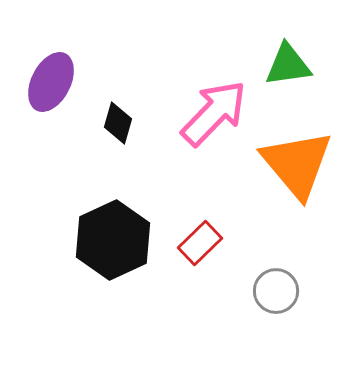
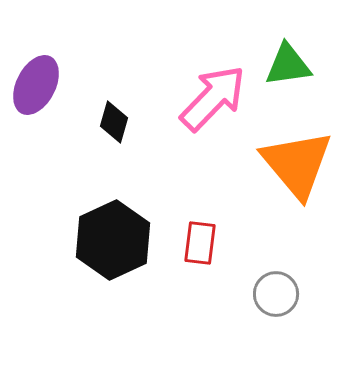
purple ellipse: moved 15 px left, 3 px down
pink arrow: moved 1 px left, 15 px up
black diamond: moved 4 px left, 1 px up
red rectangle: rotated 39 degrees counterclockwise
gray circle: moved 3 px down
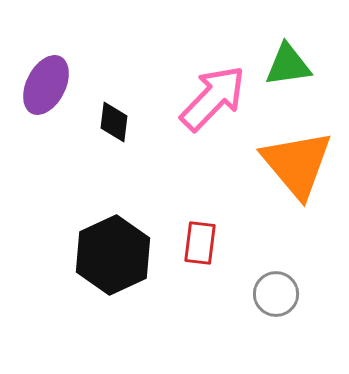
purple ellipse: moved 10 px right
black diamond: rotated 9 degrees counterclockwise
black hexagon: moved 15 px down
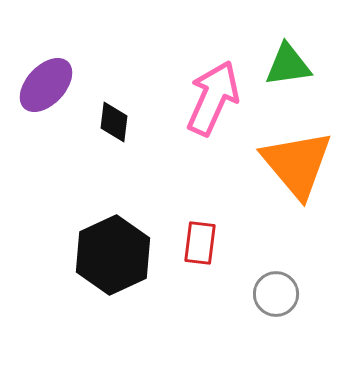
purple ellipse: rotated 16 degrees clockwise
pink arrow: rotated 20 degrees counterclockwise
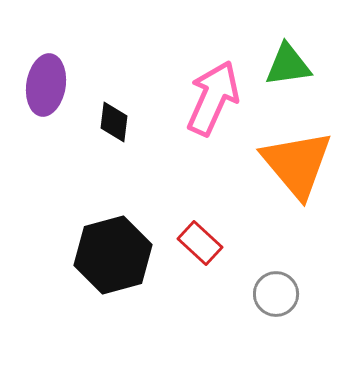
purple ellipse: rotated 34 degrees counterclockwise
red rectangle: rotated 54 degrees counterclockwise
black hexagon: rotated 10 degrees clockwise
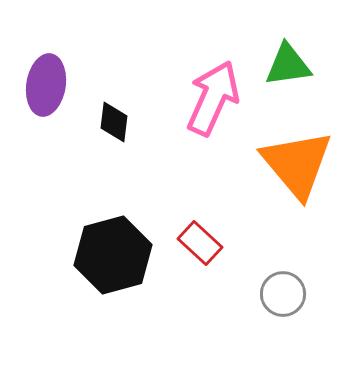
gray circle: moved 7 px right
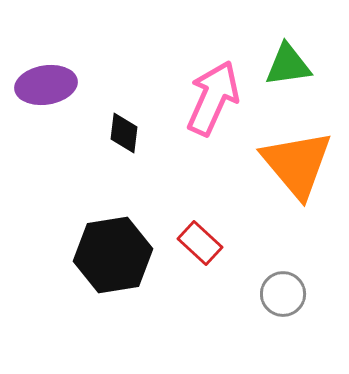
purple ellipse: rotated 72 degrees clockwise
black diamond: moved 10 px right, 11 px down
black hexagon: rotated 6 degrees clockwise
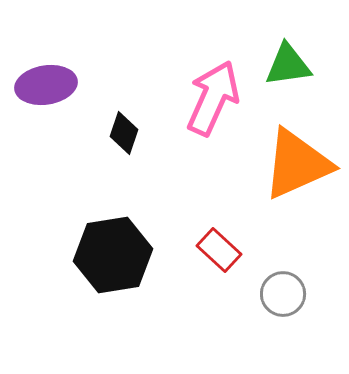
black diamond: rotated 12 degrees clockwise
orange triangle: rotated 46 degrees clockwise
red rectangle: moved 19 px right, 7 px down
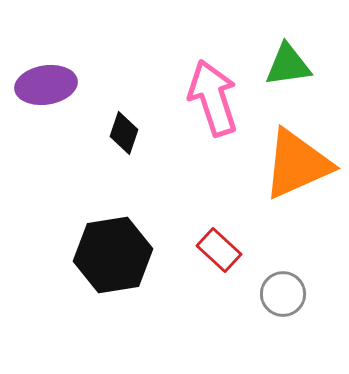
pink arrow: rotated 42 degrees counterclockwise
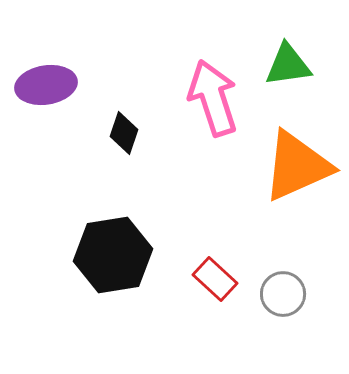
orange triangle: moved 2 px down
red rectangle: moved 4 px left, 29 px down
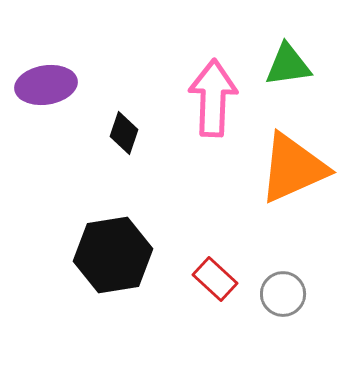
pink arrow: rotated 20 degrees clockwise
orange triangle: moved 4 px left, 2 px down
